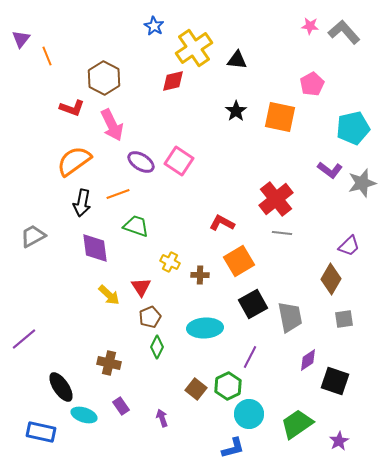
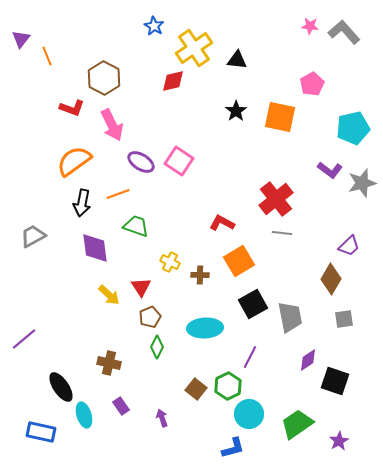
cyan ellipse at (84, 415): rotated 55 degrees clockwise
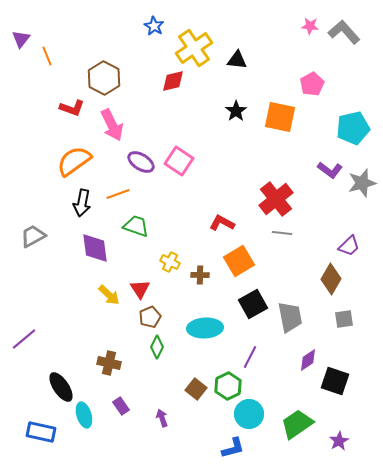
red triangle at (141, 287): moved 1 px left, 2 px down
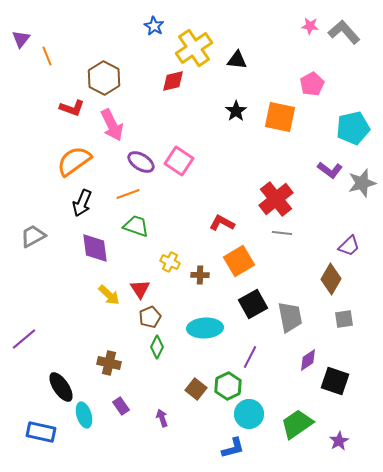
orange line at (118, 194): moved 10 px right
black arrow at (82, 203): rotated 12 degrees clockwise
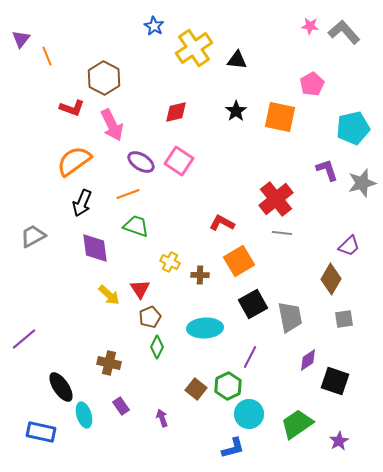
red diamond at (173, 81): moved 3 px right, 31 px down
purple L-shape at (330, 170): moved 3 px left; rotated 145 degrees counterclockwise
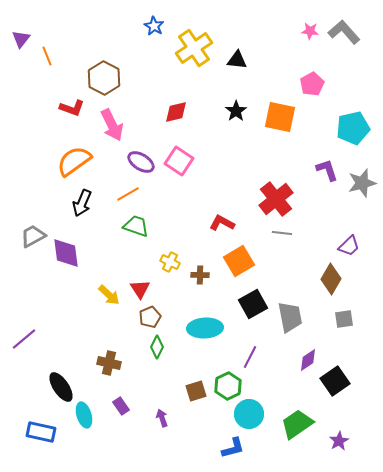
pink star at (310, 26): moved 5 px down
orange line at (128, 194): rotated 10 degrees counterclockwise
purple diamond at (95, 248): moved 29 px left, 5 px down
black square at (335, 381): rotated 36 degrees clockwise
brown square at (196, 389): moved 2 px down; rotated 35 degrees clockwise
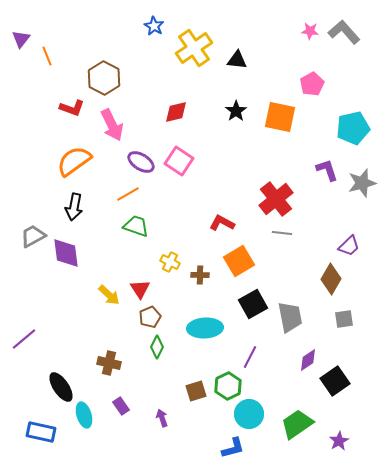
black arrow at (82, 203): moved 8 px left, 4 px down; rotated 12 degrees counterclockwise
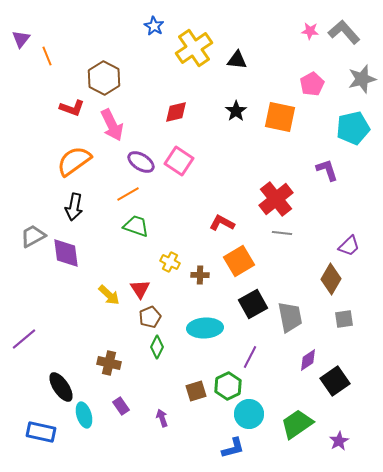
gray star at (362, 183): moved 104 px up
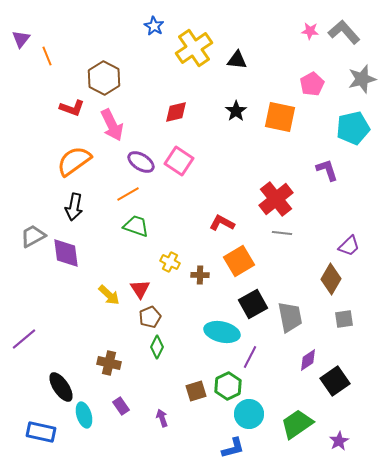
cyan ellipse at (205, 328): moved 17 px right, 4 px down; rotated 16 degrees clockwise
